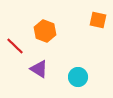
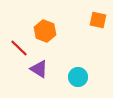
red line: moved 4 px right, 2 px down
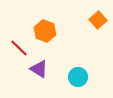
orange square: rotated 36 degrees clockwise
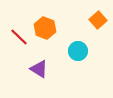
orange hexagon: moved 3 px up
red line: moved 11 px up
cyan circle: moved 26 px up
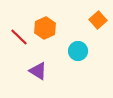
orange hexagon: rotated 15 degrees clockwise
purple triangle: moved 1 px left, 2 px down
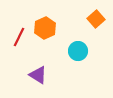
orange square: moved 2 px left, 1 px up
red line: rotated 72 degrees clockwise
purple triangle: moved 4 px down
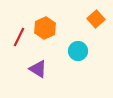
purple triangle: moved 6 px up
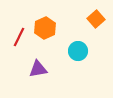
purple triangle: rotated 42 degrees counterclockwise
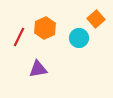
cyan circle: moved 1 px right, 13 px up
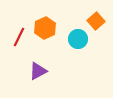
orange square: moved 2 px down
cyan circle: moved 1 px left, 1 px down
purple triangle: moved 2 px down; rotated 18 degrees counterclockwise
